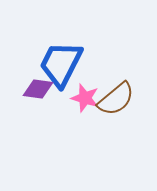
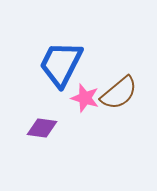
purple diamond: moved 4 px right, 39 px down
brown semicircle: moved 3 px right, 6 px up
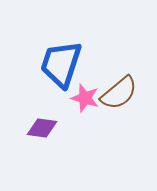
blue trapezoid: rotated 9 degrees counterclockwise
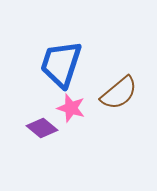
pink star: moved 14 px left, 10 px down
purple diamond: rotated 32 degrees clockwise
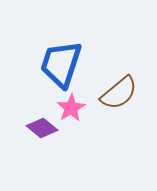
pink star: rotated 24 degrees clockwise
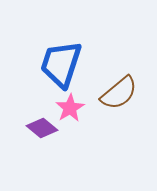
pink star: moved 1 px left
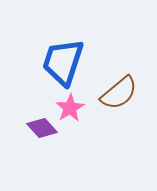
blue trapezoid: moved 2 px right, 2 px up
purple diamond: rotated 8 degrees clockwise
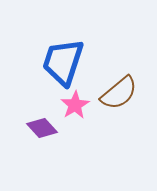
pink star: moved 5 px right, 3 px up
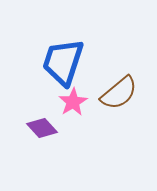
pink star: moved 2 px left, 3 px up
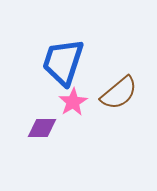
purple diamond: rotated 48 degrees counterclockwise
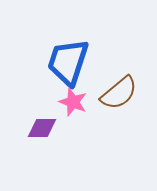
blue trapezoid: moved 5 px right
pink star: rotated 20 degrees counterclockwise
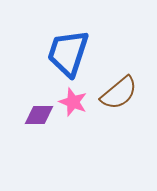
blue trapezoid: moved 9 px up
purple diamond: moved 3 px left, 13 px up
